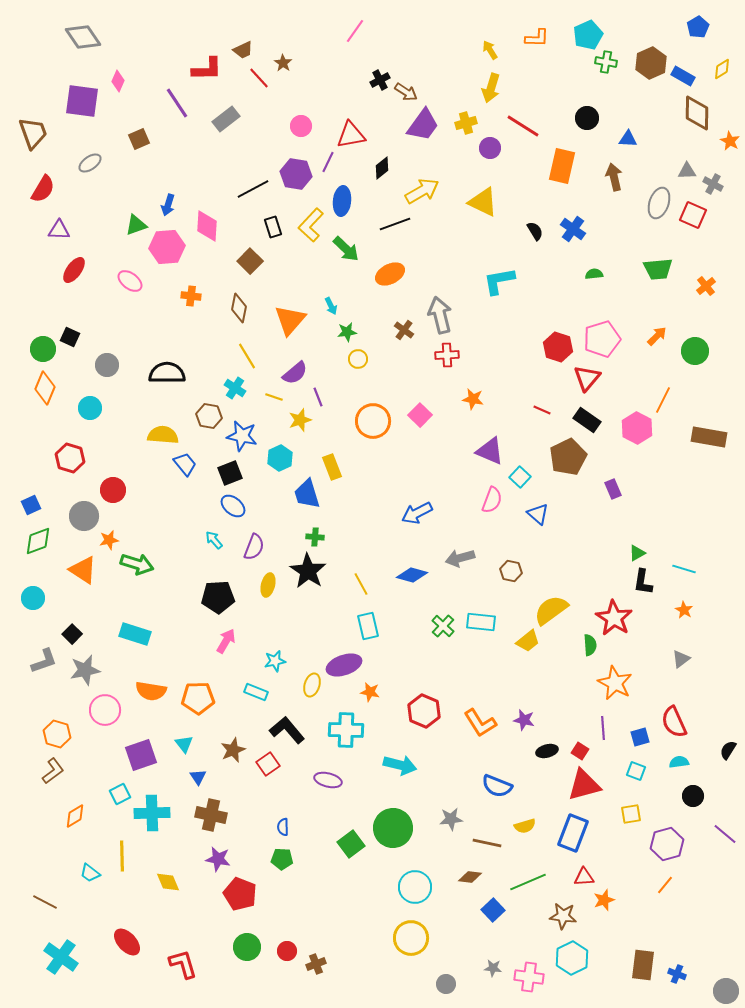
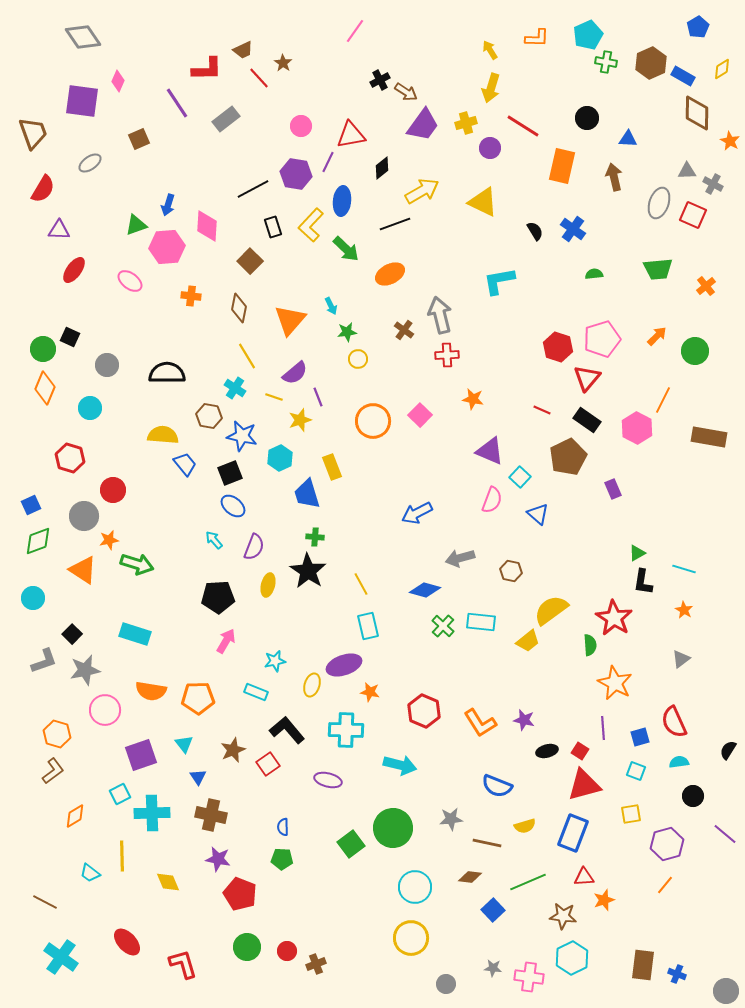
blue diamond at (412, 575): moved 13 px right, 15 px down
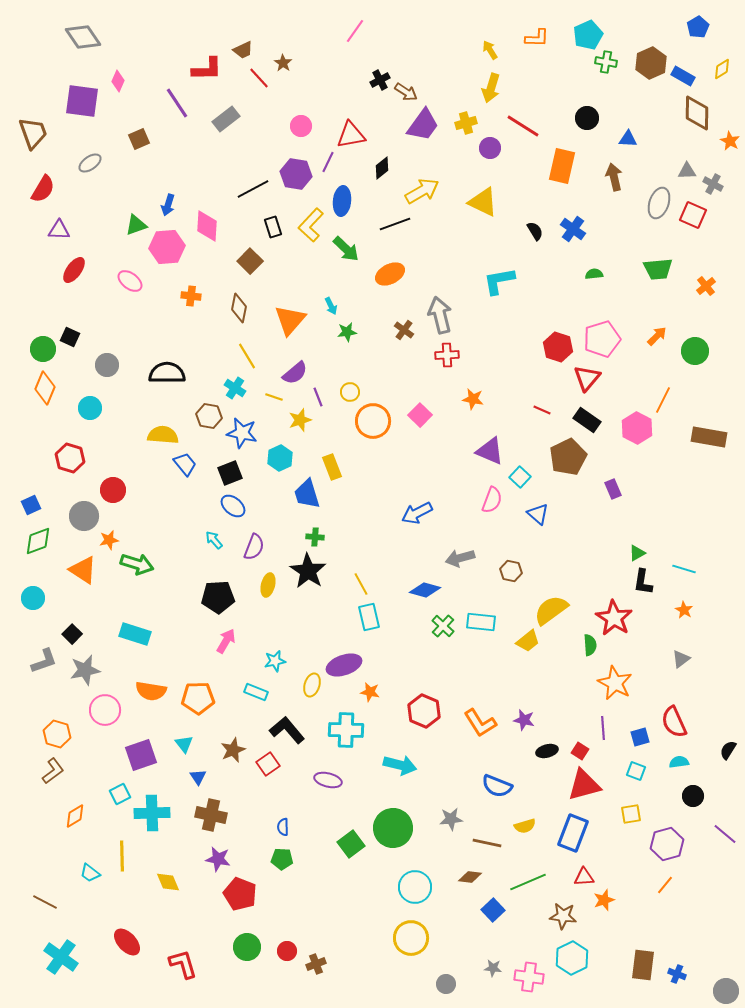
yellow circle at (358, 359): moved 8 px left, 33 px down
blue star at (242, 436): moved 3 px up
cyan rectangle at (368, 626): moved 1 px right, 9 px up
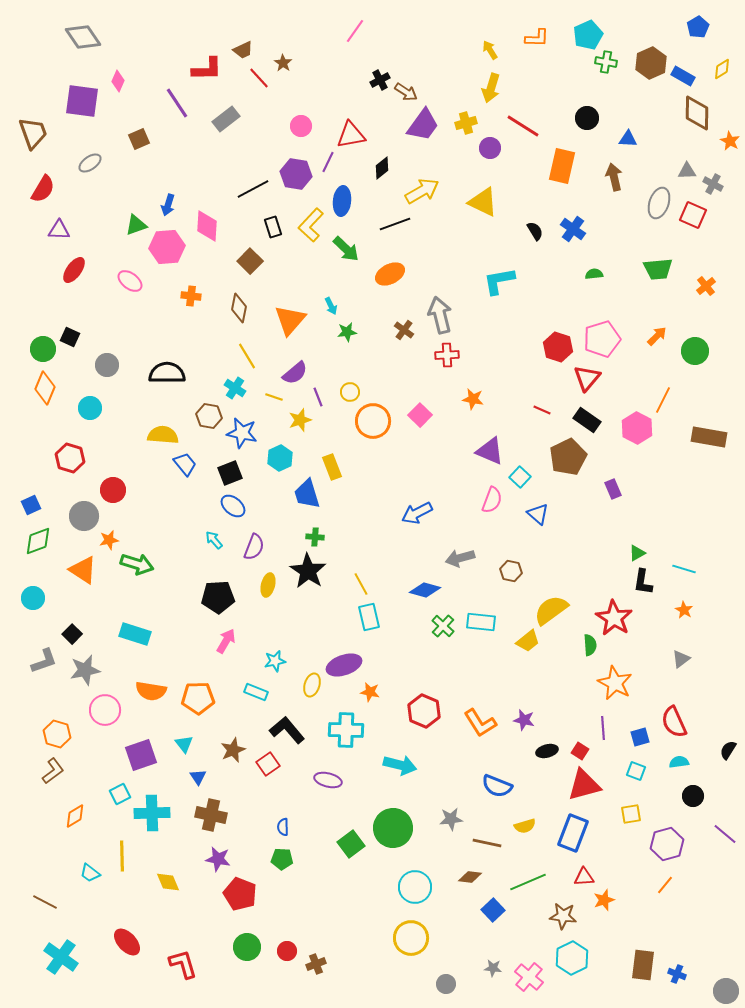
pink cross at (529, 977): rotated 32 degrees clockwise
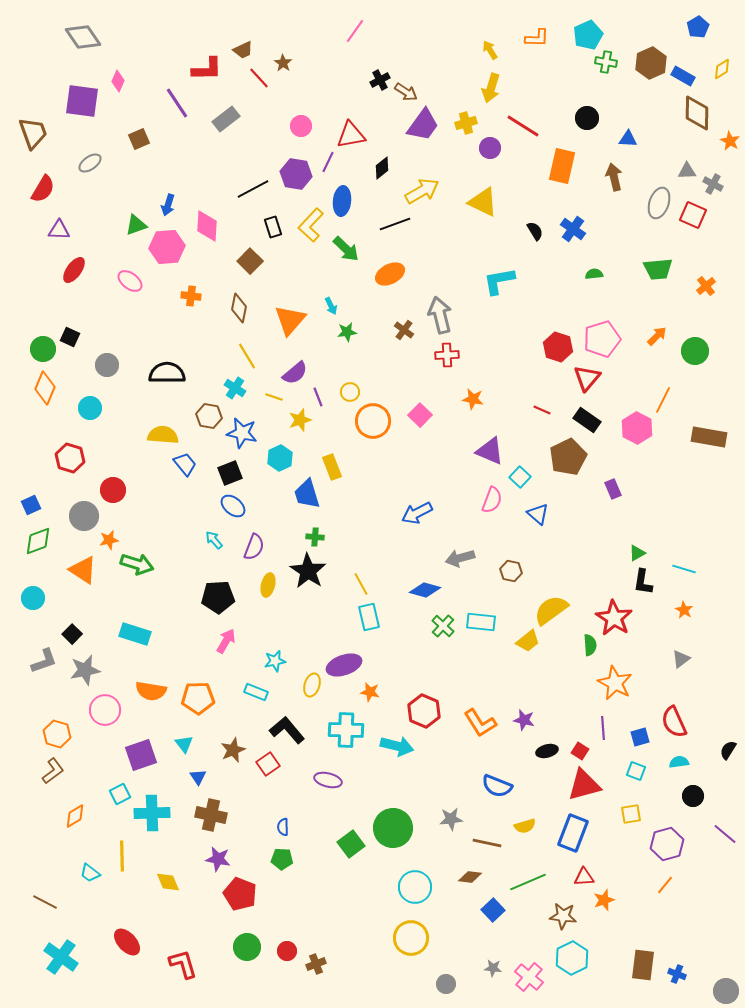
cyan arrow at (400, 765): moved 3 px left, 19 px up
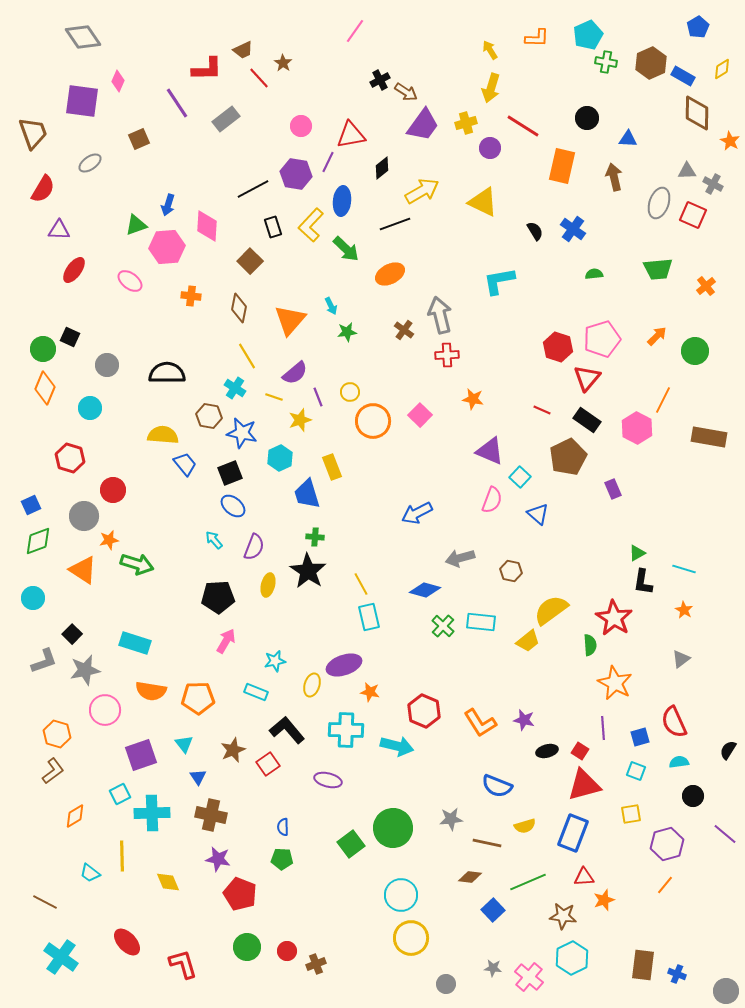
cyan rectangle at (135, 634): moved 9 px down
cyan circle at (415, 887): moved 14 px left, 8 px down
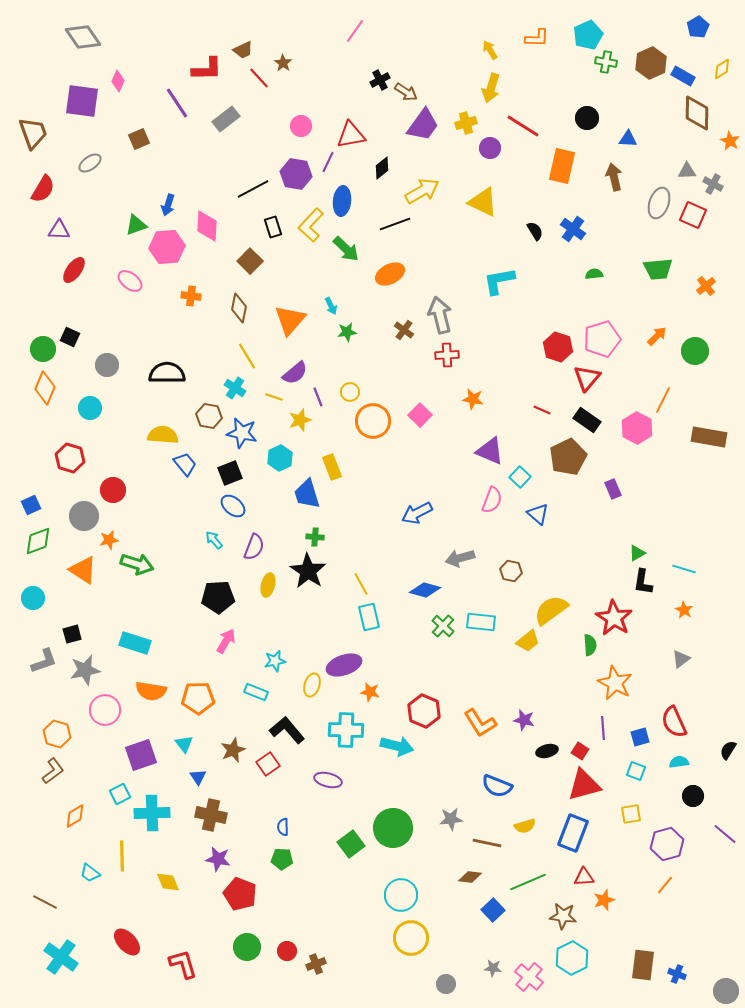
black square at (72, 634): rotated 30 degrees clockwise
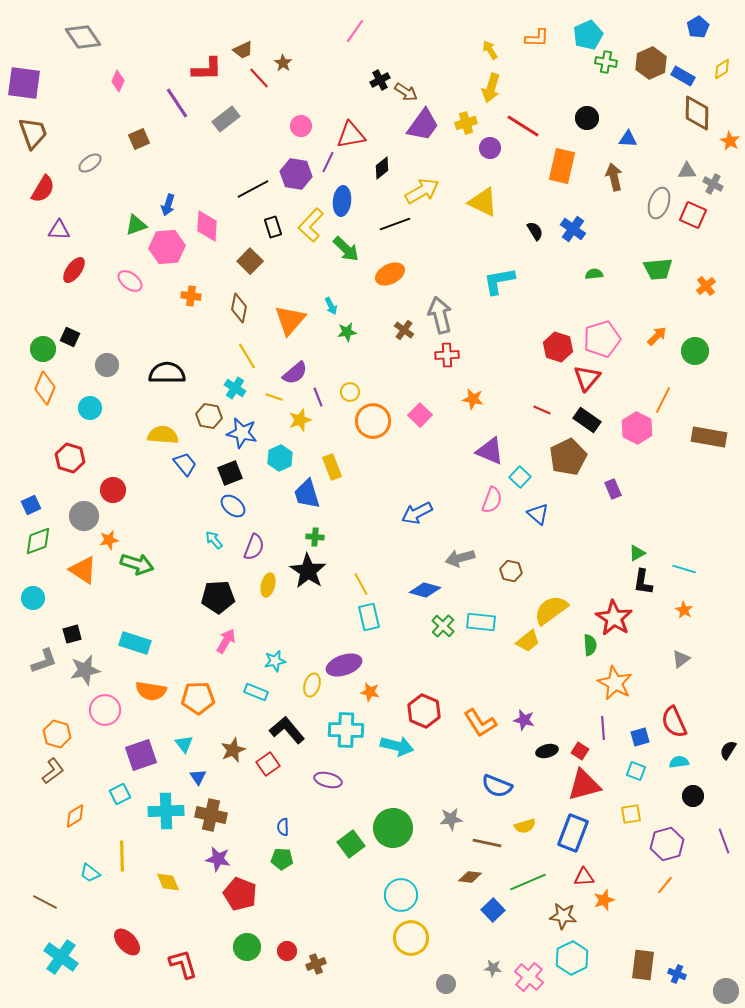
purple square at (82, 101): moved 58 px left, 18 px up
cyan cross at (152, 813): moved 14 px right, 2 px up
purple line at (725, 834): moved 1 px left, 7 px down; rotated 30 degrees clockwise
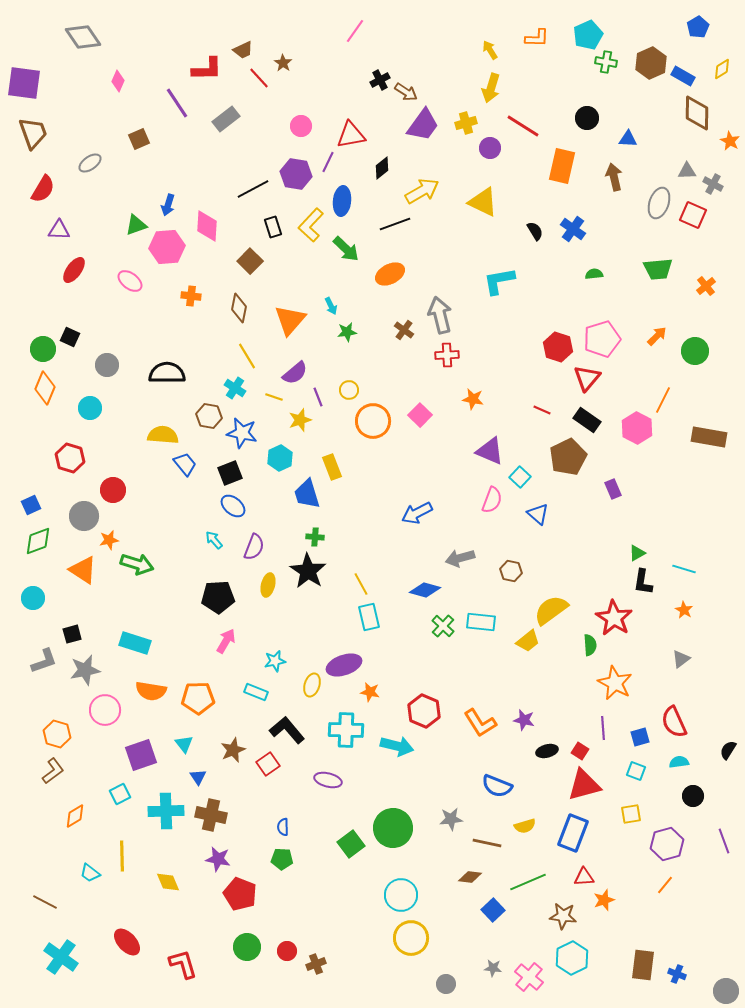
yellow circle at (350, 392): moved 1 px left, 2 px up
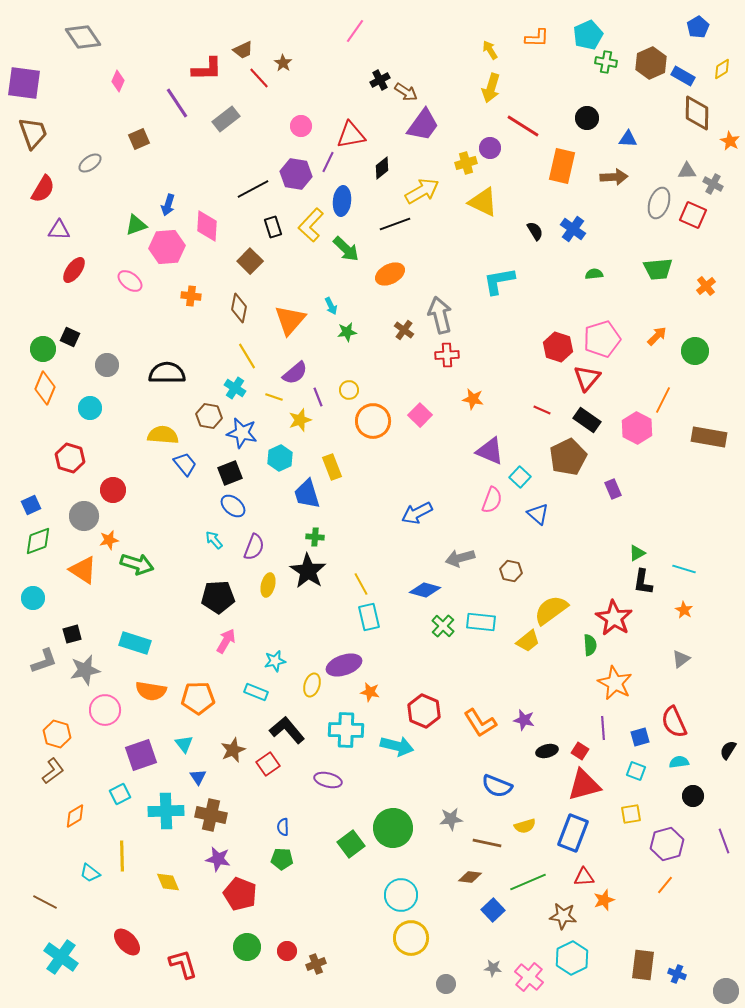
yellow cross at (466, 123): moved 40 px down
brown arrow at (614, 177): rotated 100 degrees clockwise
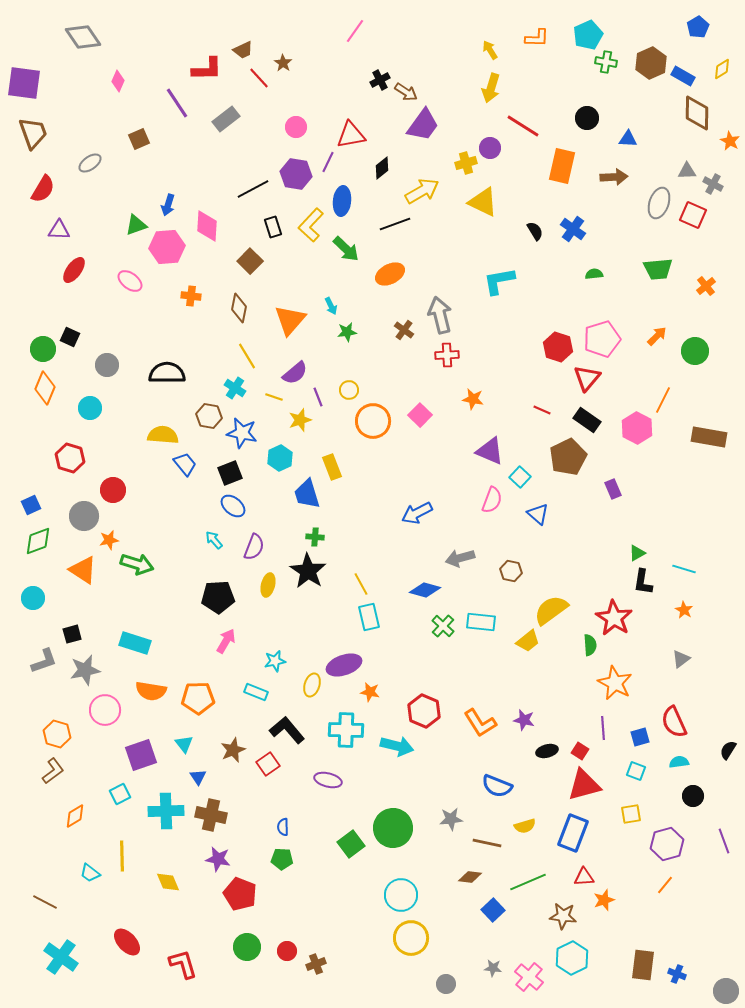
pink circle at (301, 126): moved 5 px left, 1 px down
